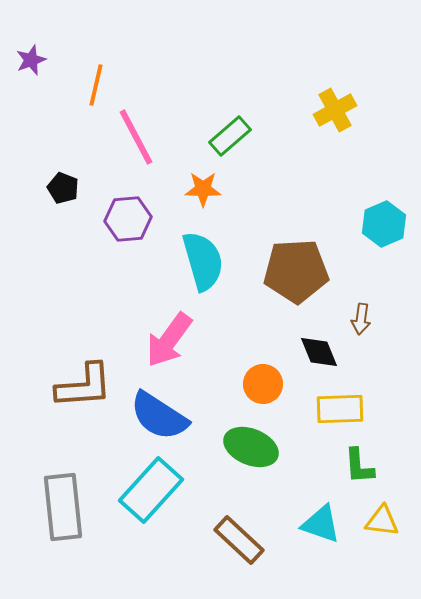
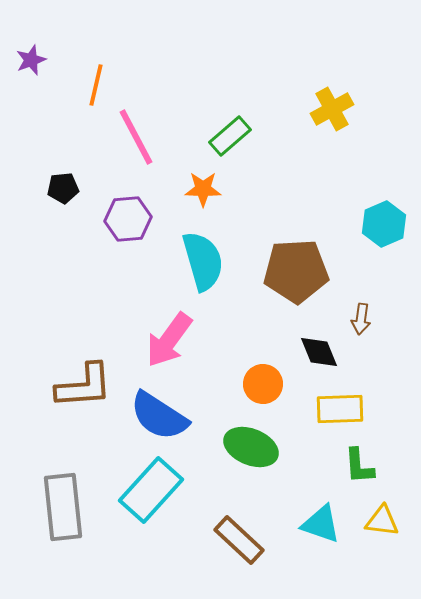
yellow cross: moved 3 px left, 1 px up
black pentagon: rotated 28 degrees counterclockwise
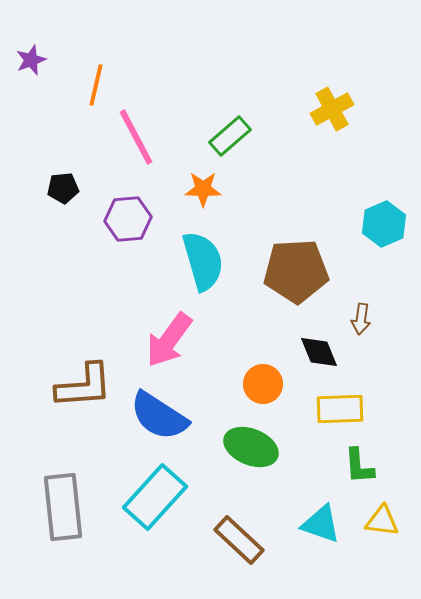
cyan rectangle: moved 4 px right, 7 px down
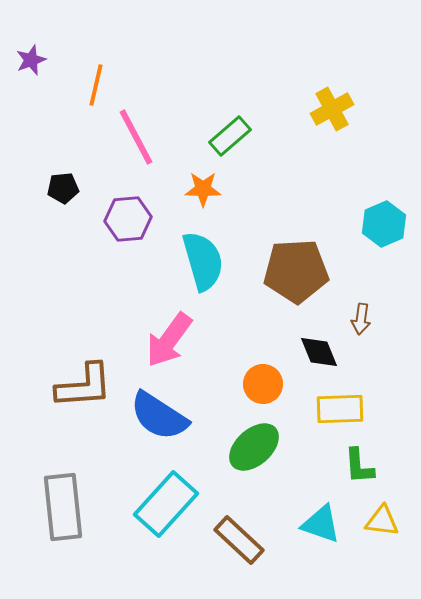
green ellipse: moved 3 px right; rotated 64 degrees counterclockwise
cyan rectangle: moved 11 px right, 7 px down
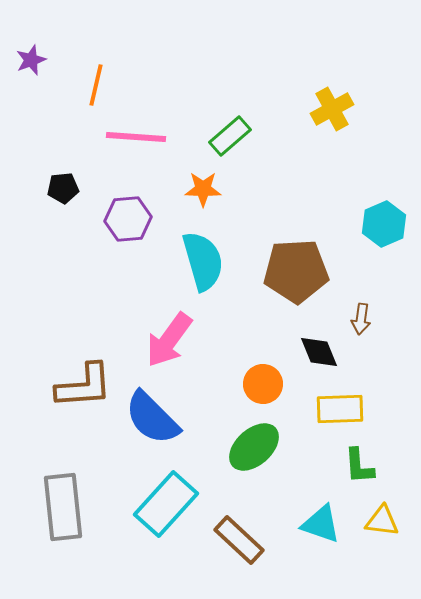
pink line: rotated 58 degrees counterclockwise
blue semicircle: moved 7 px left, 2 px down; rotated 12 degrees clockwise
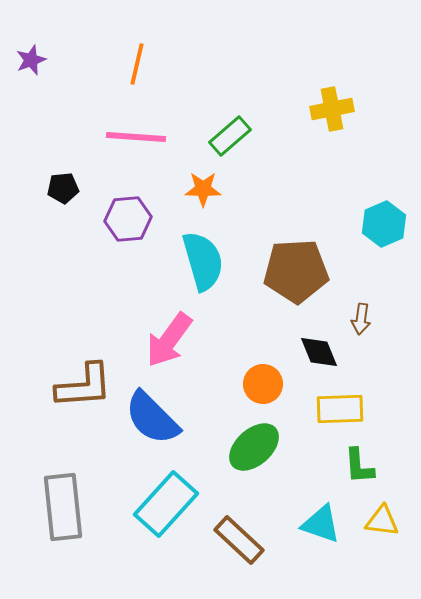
orange line: moved 41 px right, 21 px up
yellow cross: rotated 18 degrees clockwise
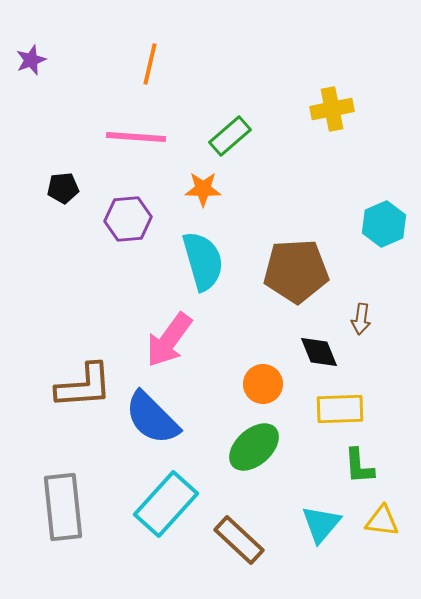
orange line: moved 13 px right
cyan triangle: rotated 51 degrees clockwise
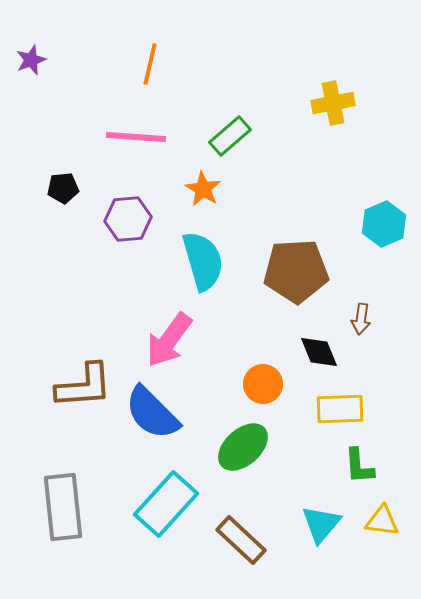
yellow cross: moved 1 px right, 6 px up
orange star: rotated 30 degrees clockwise
blue semicircle: moved 5 px up
green ellipse: moved 11 px left
brown rectangle: moved 2 px right
